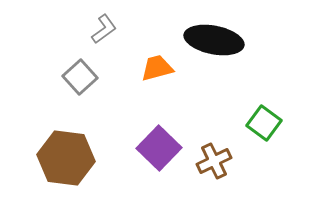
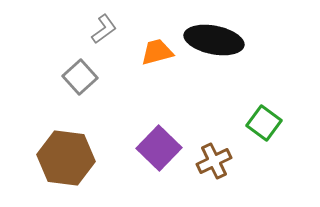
orange trapezoid: moved 16 px up
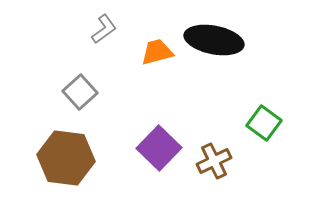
gray square: moved 15 px down
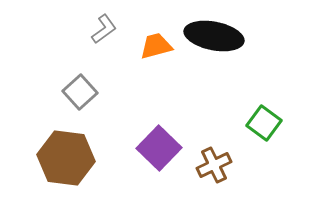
black ellipse: moved 4 px up
orange trapezoid: moved 1 px left, 6 px up
brown cross: moved 4 px down
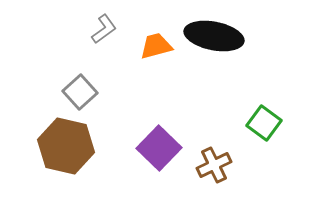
brown hexagon: moved 12 px up; rotated 6 degrees clockwise
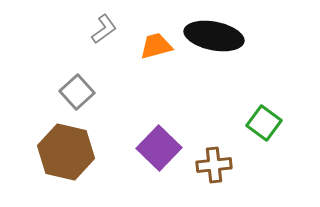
gray square: moved 3 px left
brown hexagon: moved 6 px down
brown cross: rotated 20 degrees clockwise
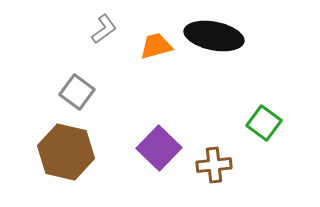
gray square: rotated 12 degrees counterclockwise
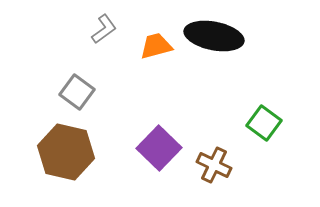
brown cross: rotated 32 degrees clockwise
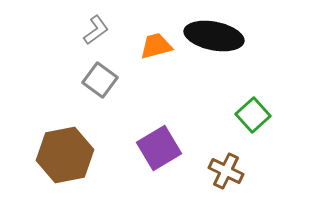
gray L-shape: moved 8 px left, 1 px down
gray square: moved 23 px right, 12 px up
green square: moved 11 px left, 8 px up; rotated 12 degrees clockwise
purple square: rotated 15 degrees clockwise
brown hexagon: moved 1 px left, 3 px down; rotated 24 degrees counterclockwise
brown cross: moved 12 px right, 6 px down
